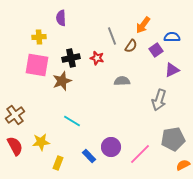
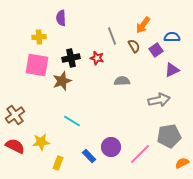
brown semicircle: moved 3 px right; rotated 64 degrees counterclockwise
gray arrow: rotated 120 degrees counterclockwise
gray pentagon: moved 4 px left, 3 px up
red semicircle: rotated 36 degrees counterclockwise
orange semicircle: moved 1 px left, 2 px up
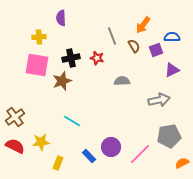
purple square: rotated 16 degrees clockwise
brown cross: moved 2 px down
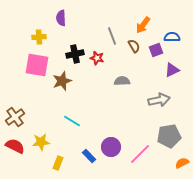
black cross: moved 4 px right, 4 px up
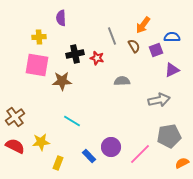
brown star: rotated 18 degrees clockwise
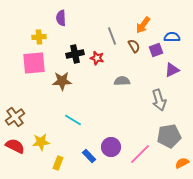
pink square: moved 3 px left, 2 px up; rotated 15 degrees counterclockwise
gray arrow: rotated 85 degrees clockwise
cyan line: moved 1 px right, 1 px up
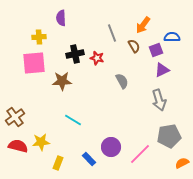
gray line: moved 3 px up
purple triangle: moved 10 px left
gray semicircle: rotated 63 degrees clockwise
red semicircle: moved 3 px right; rotated 12 degrees counterclockwise
blue rectangle: moved 3 px down
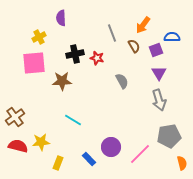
yellow cross: rotated 24 degrees counterclockwise
purple triangle: moved 3 px left, 3 px down; rotated 35 degrees counterclockwise
orange semicircle: rotated 104 degrees clockwise
